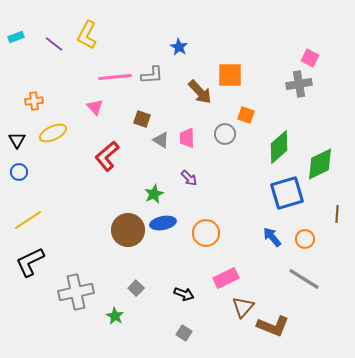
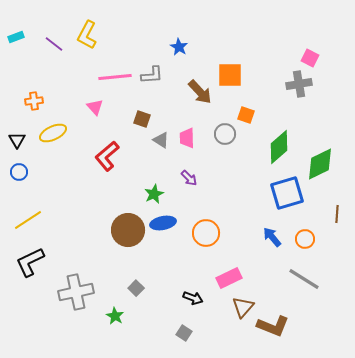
pink rectangle at (226, 278): moved 3 px right
black arrow at (184, 294): moved 9 px right, 4 px down
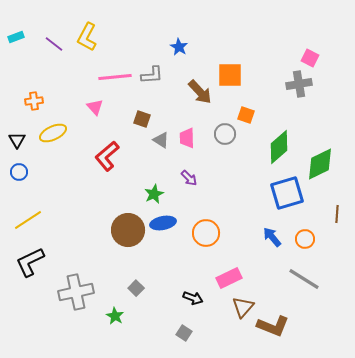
yellow L-shape at (87, 35): moved 2 px down
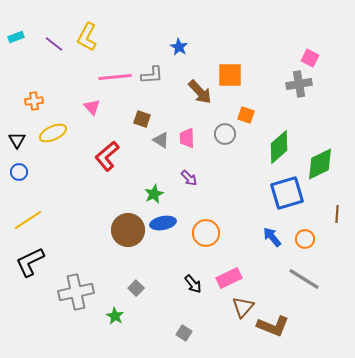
pink triangle at (95, 107): moved 3 px left
black arrow at (193, 298): moved 14 px up; rotated 30 degrees clockwise
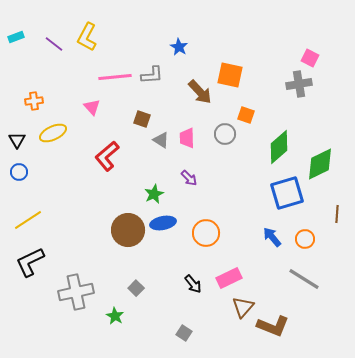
orange square at (230, 75): rotated 12 degrees clockwise
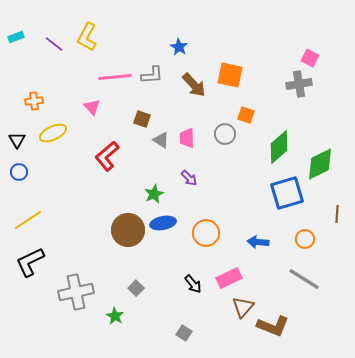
brown arrow at (200, 92): moved 6 px left, 7 px up
blue arrow at (272, 237): moved 14 px left, 5 px down; rotated 45 degrees counterclockwise
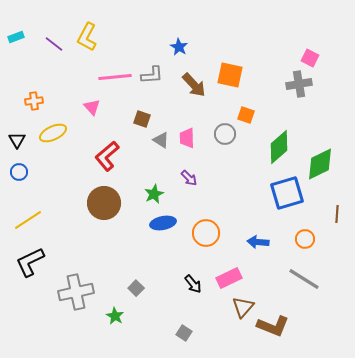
brown circle at (128, 230): moved 24 px left, 27 px up
